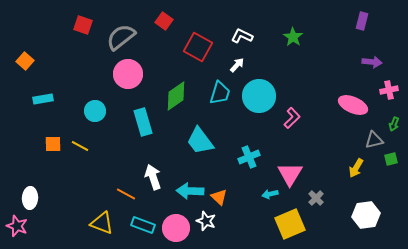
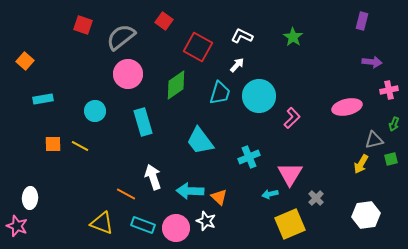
green diamond at (176, 96): moved 11 px up
pink ellipse at (353, 105): moved 6 px left, 2 px down; rotated 36 degrees counterclockwise
yellow arrow at (356, 168): moved 5 px right, 4 px up
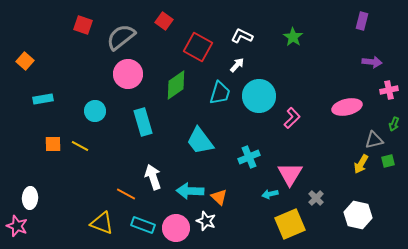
green square at (391, 159): moved 3 px left, 2 px down
white hexagon at (366, 215): moved 8 px left; rotated 20 degrees clockwise
